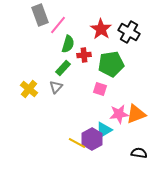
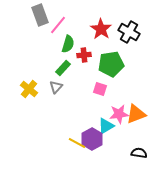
cyan triangle: moved 2 px right, 4 px up
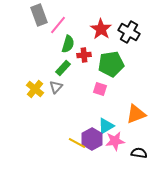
gray rectangle: moved 1 px left
yellow cross: moved 6 px right
pink star: moved 4 px left, 27 px down
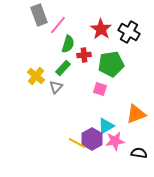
yellow cross: moved 1 px right, 13 px up
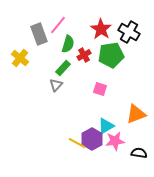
gray rectangle: moved 19 px down
red cross: rotated 24 degrees counterclockwise
green pentagon: moved 9 px up
yellow cross: moved 16 px left, 18 px up
gray triangle: moved 2 px up
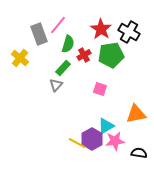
orange triangle: rotated 10 degrees clockwise
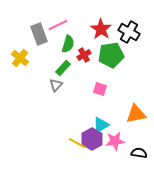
pink line: rotated 24 degrees clockwise
cyan triangle: moved 5 px left, 1 px up
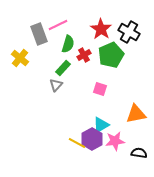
green pentagon: rotated 15 degrees counterclockwise
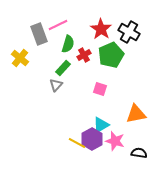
pink star: rotated 24 degrees clockwise
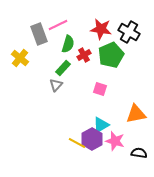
red star: rotated 25 degrees counterclockwise
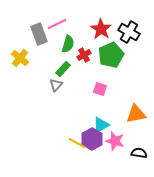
pink line: moved 1 px left, 1 px up
red star: rotated 25 degrees clockwise
green rectangle: moved 1 px down
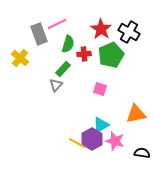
red cross: moved 1 px up; rotated 24 degrees clockwise
black semicircle: moved 3 px right
